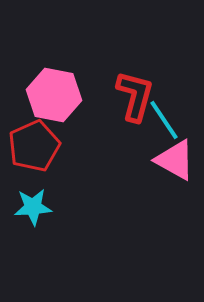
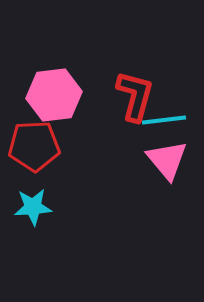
pink hexagon: rotated 18 degrees counterclockwise
cyan line: rotated 63 degrees counterclockwise
red pentagon: rotated 21 degrees clockwise
pink triangle: moved 8 px left; rotated 21 degrees clockwise
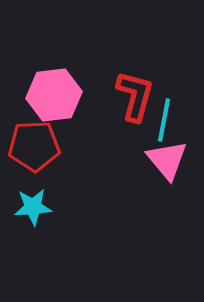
cyan line: rotated 72 degrees counterclockwise
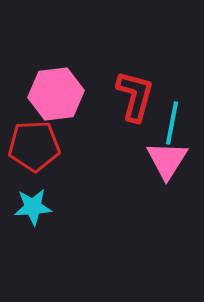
pink hexagon: moved 2 px right, 1 px up
cyan line: moved 8 px right, 3 px down
pink triangle: rotated 12 degrees clockwise
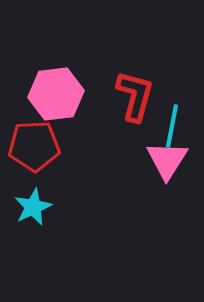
cyan line: moved 3 px down
cyan star: rotated 21 degrees counterclockwise
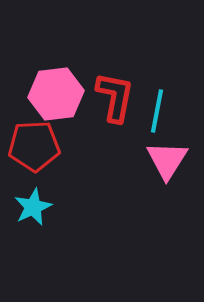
red L-shape: moved 20 px left, 1 px down; rotated 4 degrees counterclockwise
cyan line: moved 15 px left, 15 px up
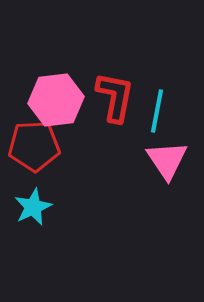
pink hexagon: moved 6 px down
pink triangle: rotated 6 degrees counterclockwise
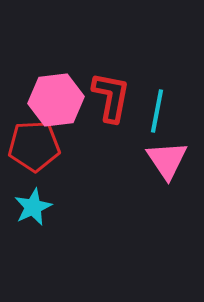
red L-shape: moved 4 px left
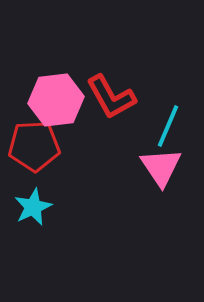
red L-shape: rotated 140 degrees clockwise
cyan line: moved 11 px right, 15 px down; rotated 12 degrees clockwise
pink triangle: moved 6 px left, 7 px down
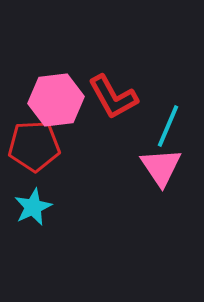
red L-shape: moved 2 px right
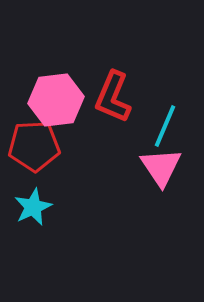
red L-shape: rotated 52 degrees clockwise
cyan line: moved 3 px left
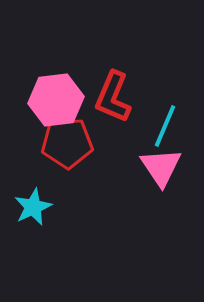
red pentagon: moved 33 px right, 3 px up
